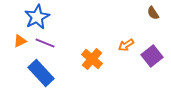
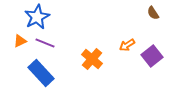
orange arrow: moved 1 px right
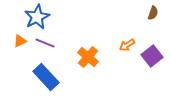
brown semicircle: rotated 128 degrees counterclockwise
orange cross: moved 4 px left, 2 px up
blue rectangle: moved 5 px right, 4 px down
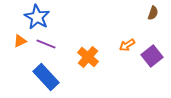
blue star: rotated 15 degrees counterclockwise
purple line: moved 1 px right, 1 px down
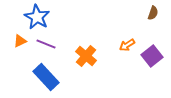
orange cross: moved 2 px left, 1 px up
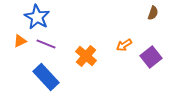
orange arrow: moved 3 px left
purple square: moved 1 px left, 1 px down
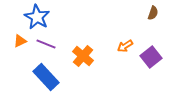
orange arrow: moved 1 px right, 1 px down
orange cross: moved 3 px left
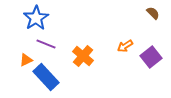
brown semicircle: rotated 64 degrees counterclockwise
blue star: moved 1 px left, 1 px down; rotated 10 degrees clockwise
orange triangle: moved 6 px right, 19 px down
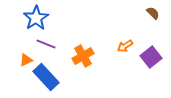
orange cross: rotated 20 degrees clockwise
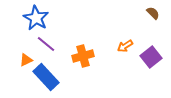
blue star: rotated 10 degrees counterclockwise
purple line: rotated 18 degrees clockwise
orange cross: rotated 15 degrees clockwise
